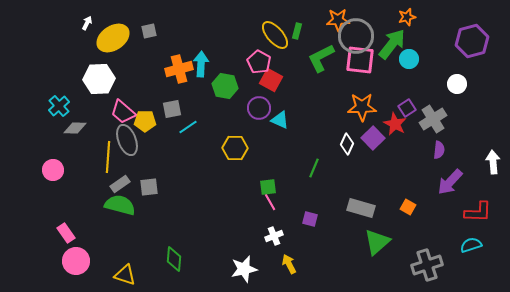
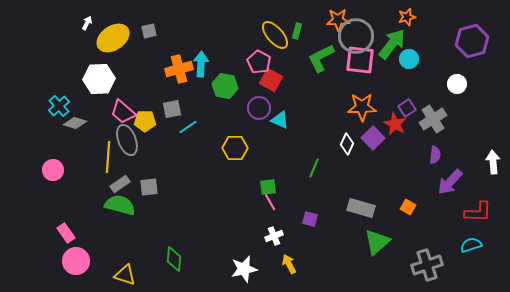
gray diamond at (75, 128): moved 5 px up; rotated 15 degrees clockwise
purple semicircle at (439, 150): moved 4 px left, 5 px down
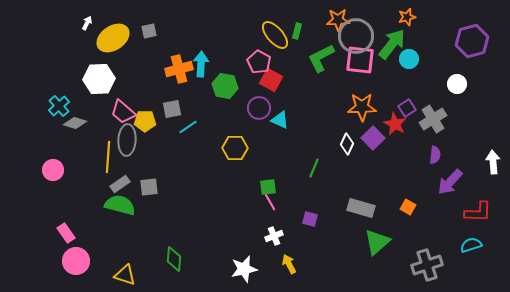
gray ellipse at (127, 140): rotated 24 degrees clockwise
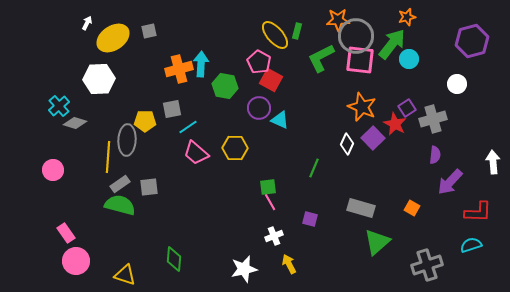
orange star at (362, 107): rotated 24 degrees clockwise
pink trapezoid at (123, 112): moved 73 px right, 41 px down
gray cross at (433, 119): rotated 16 degrees clockwise
orange square at (408, 207): moved 4 px right, 1 px down
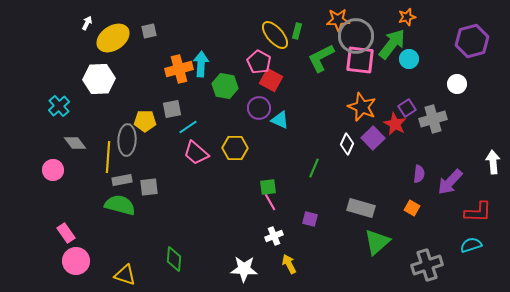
gray diamond at (75, 123): moved 20 px down; rotated 35 degrees clockwise
purple semicircle at (435, 155): moved 16 px left, 19 px down
gray rectangle at (120, 184): moved 2 px right, 4 px up; rotated 24 degrees clockwise
white star at (244, 269): rotated 16 degrees clockwise
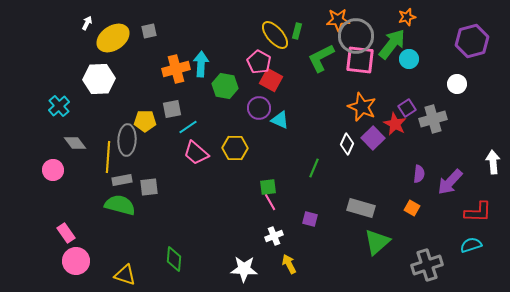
orange cross at (179, 69): moved 3 px left
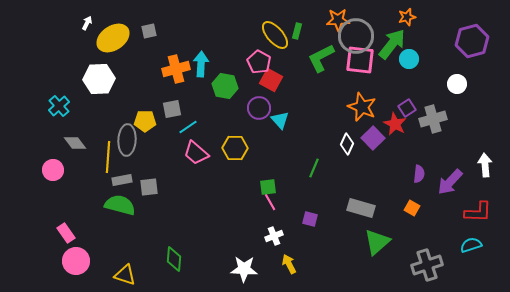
cyan triangle at (280, 120): rotated 24 degrees clockwise
white arrow at (493, 162): moved 8 px left, 3 px down
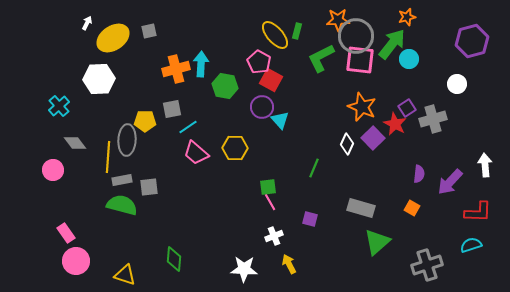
purple circle at (259, 108): moved 3 px right, 1 px up
green semicircle at (120, 205): moved 2 px right
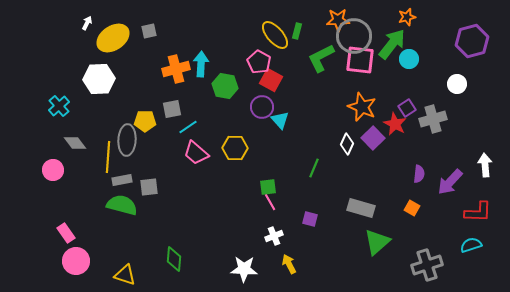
gray circle at (356, 36): moved 2 px left
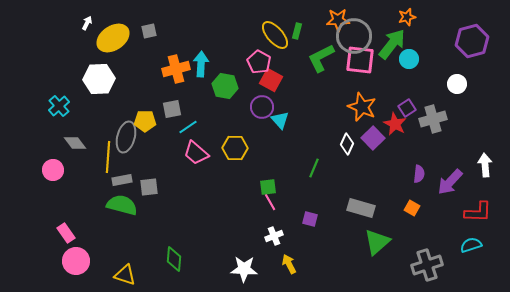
gray ellipse at (127, 140): moved 1 px left, 3 px up; rotated 12 degrees clockwise
